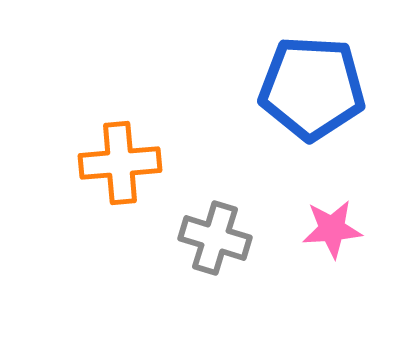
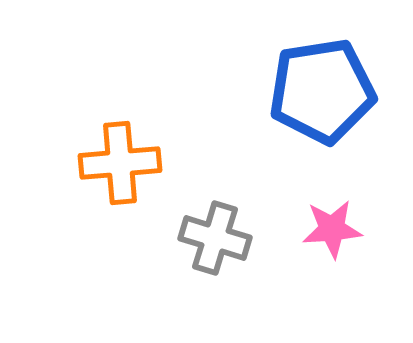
blue pentagon: moved 10 px right, 3 px down; rotated 12 degrees counterclockwise
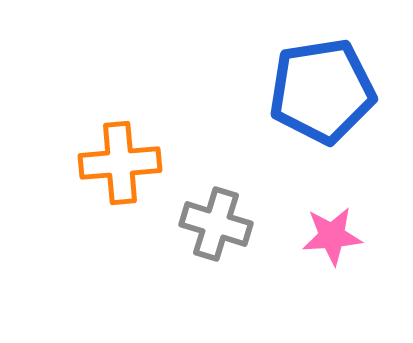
pink star: moved 7 px down
gray cross: moved 1 px right, 14 px up
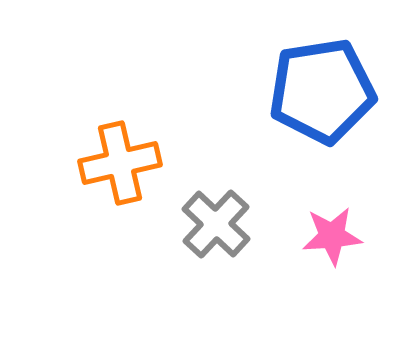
orange cross: rotated 8 degrees counterclockwise
gray cross: rotated 26 degrees clockwise
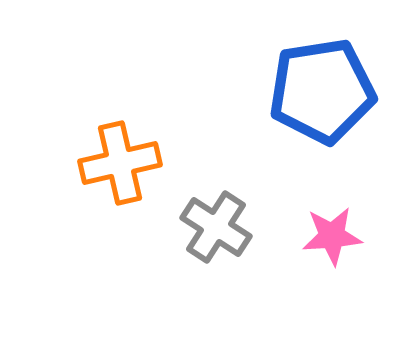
gray cross: moved 3 px down; rotated 10 degrees counterclockwise
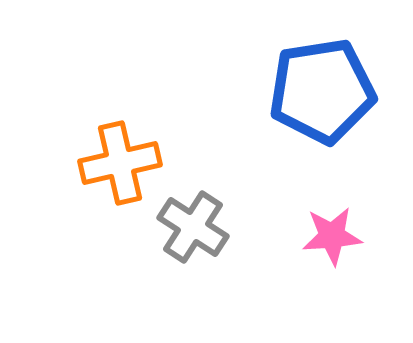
gray cross: moved 23 px left
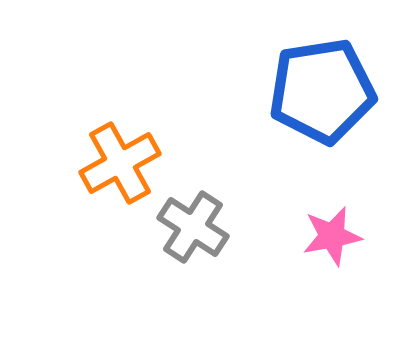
orange cross: rotated 16 degrees counterclockwise
pink star: rotated 6 degrees counterclockwise
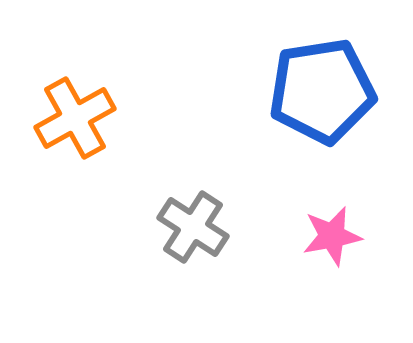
orange cross: moved 45 px left, 45 px up
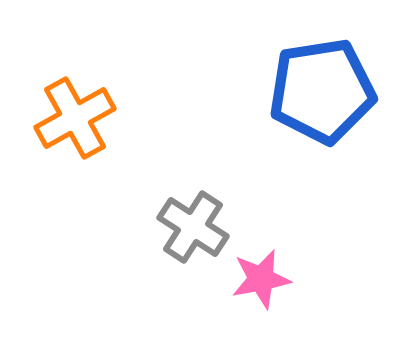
pink star: moved 71 px left, 43 px down
